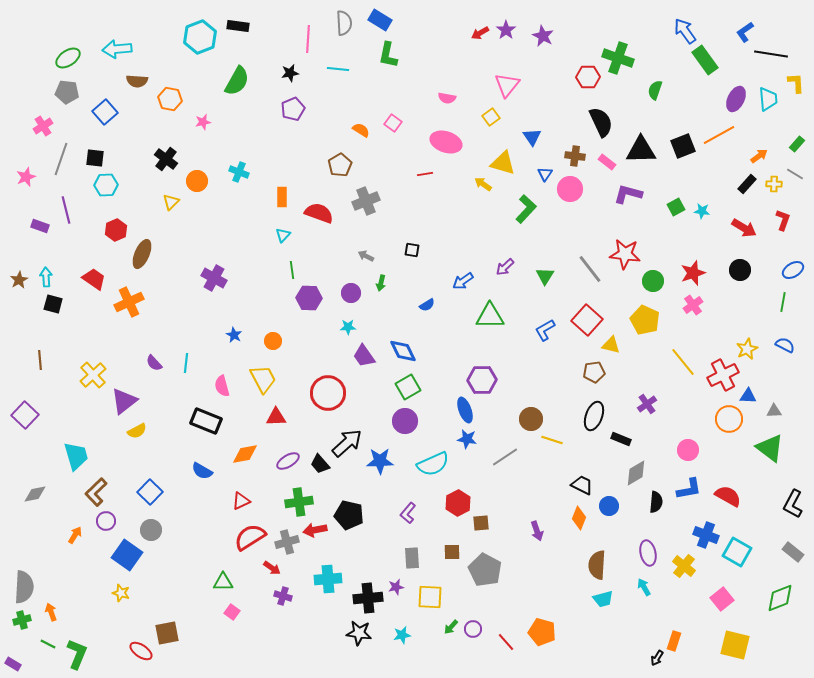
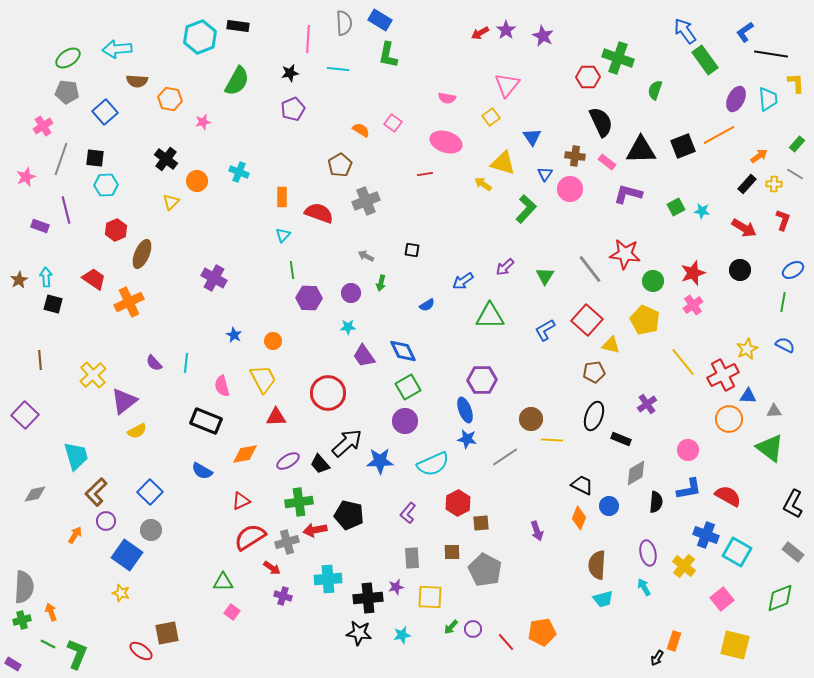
yellow line at (552, 440): rotated 15 degrees counterclockwise
orange pentagon at (542, 632): rotated 24 degrees counterclockwise
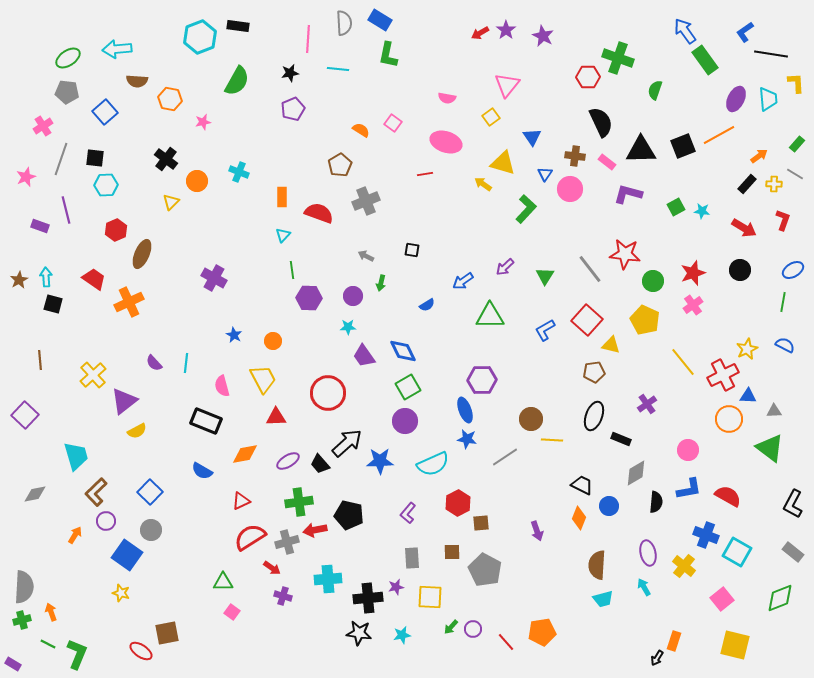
purple circle at (351, 293): moved 2 px right, 3 px down
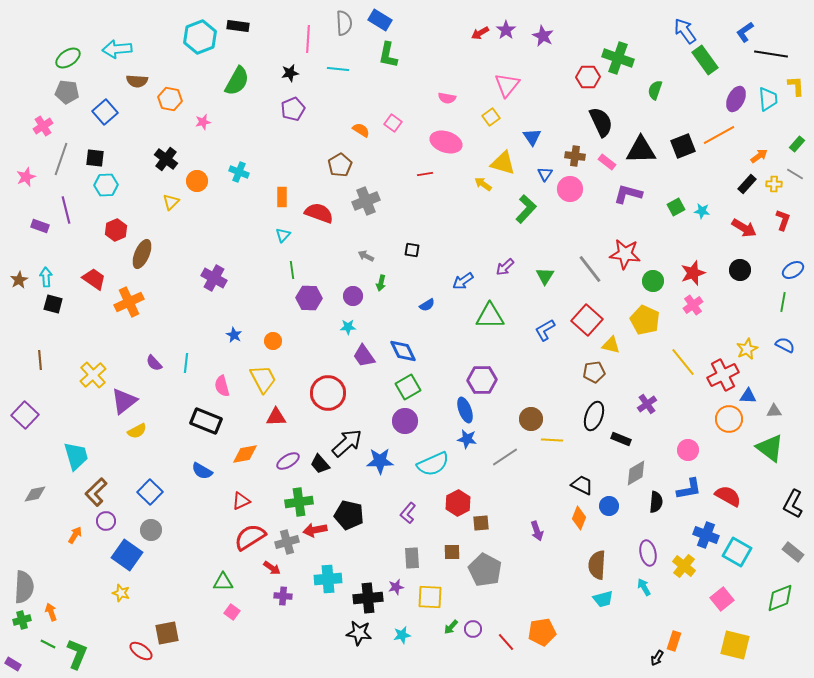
yellow L-shape at (796, 83): moved 3 px down
purple cross at (283, 596): rotated 12 degrees counterclockwise
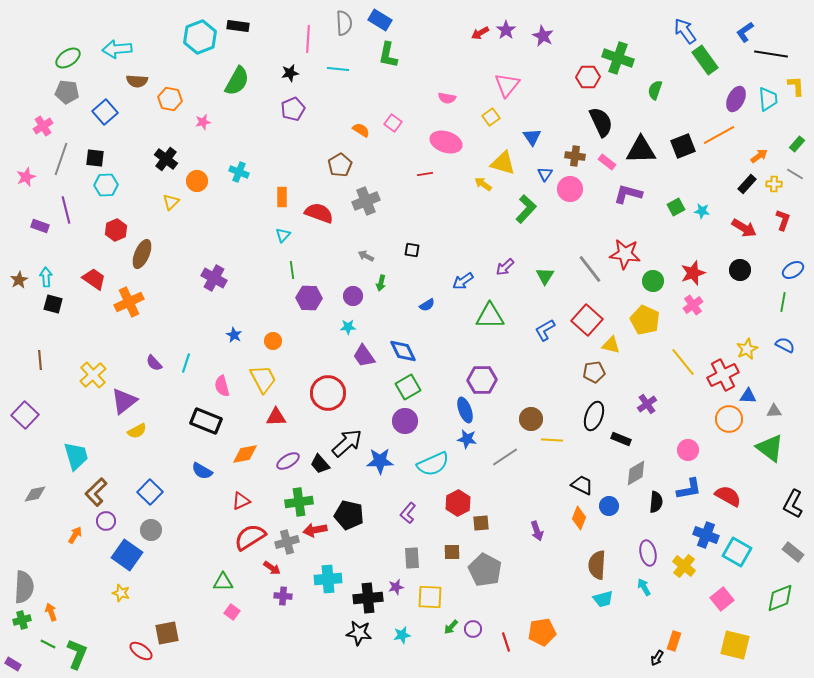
cyan line at (186, 363): rotated 12 degrees clockwise
red line at (506, 642): rotated 24 degrees clockwise
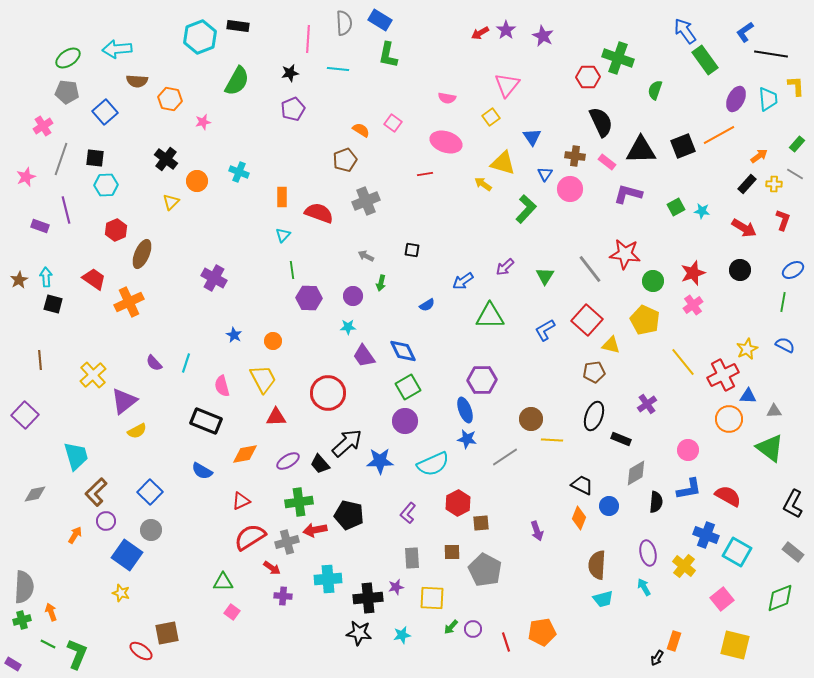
brown pentagon at (340, 165): moved 5 px right, 5 px up; rotated 10 degrees clockwise
yellow square at (430, 597): moved 2 px right, 1 px down
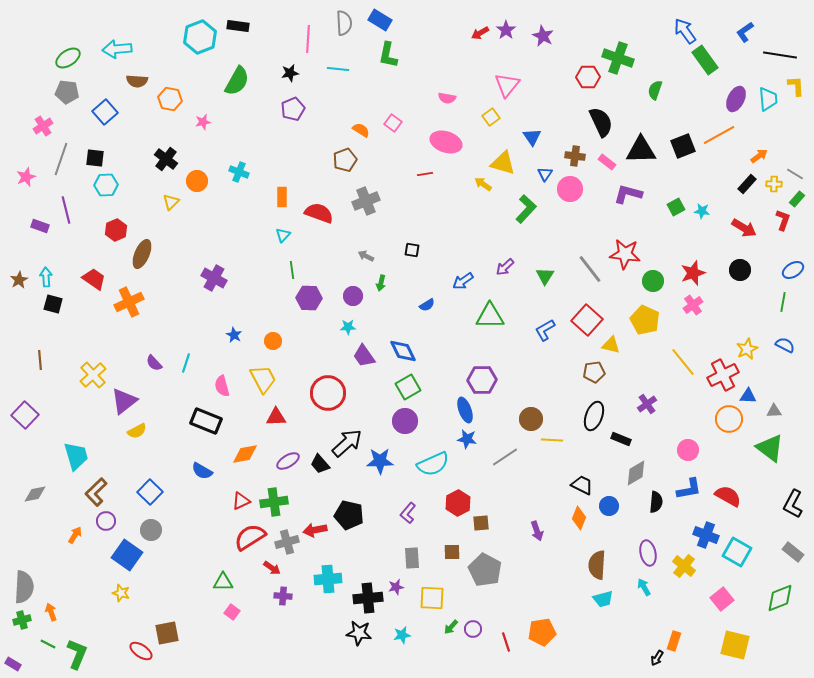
black line at (771, 54): moved 9 px right, 1 px down
green rectangle at (797, 144): moved 55 px down
green cross at (299, 502): moved 25 px left
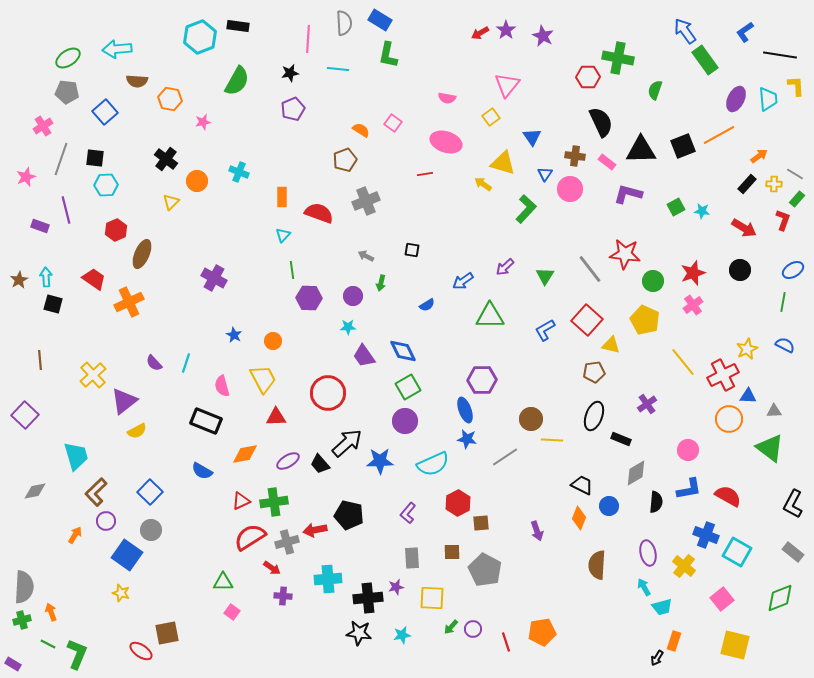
green cross at (618, 58): rotated 8 degrees counterclockwise
gray diamond at (35, 494): moved 3 px up
cyan trapezoid at (603, 599): moved 59 px right, 8 px down
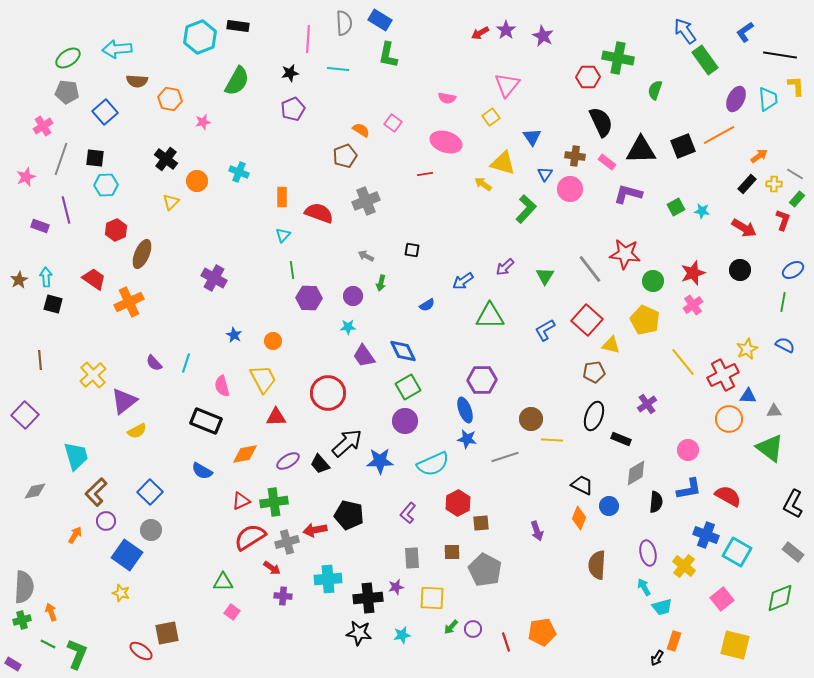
brown pentagon at (345, 160): moved 4 px up
gray line at (505, 457): rotated 16 degrees clockwise
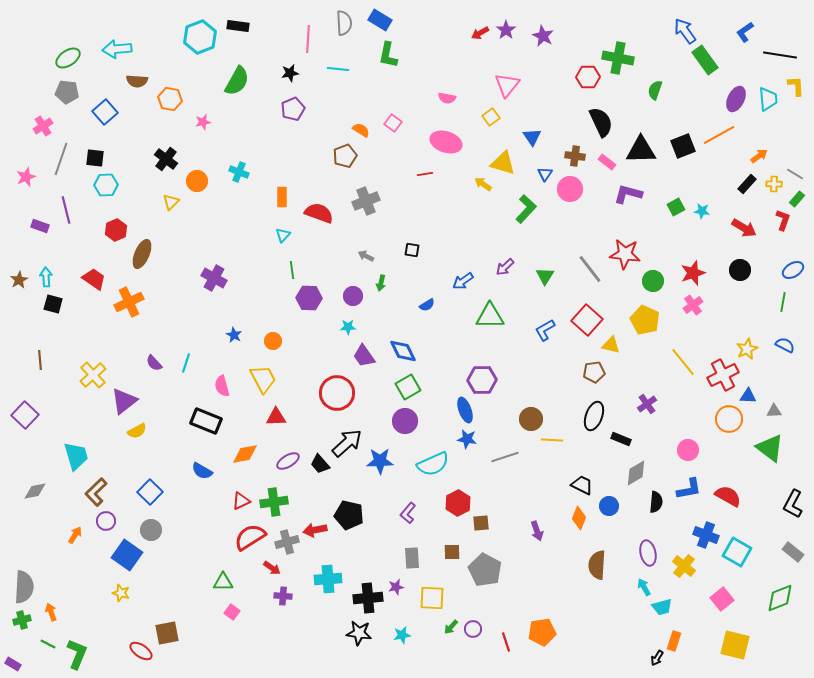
red circle at (328, 393): moved 9 px right
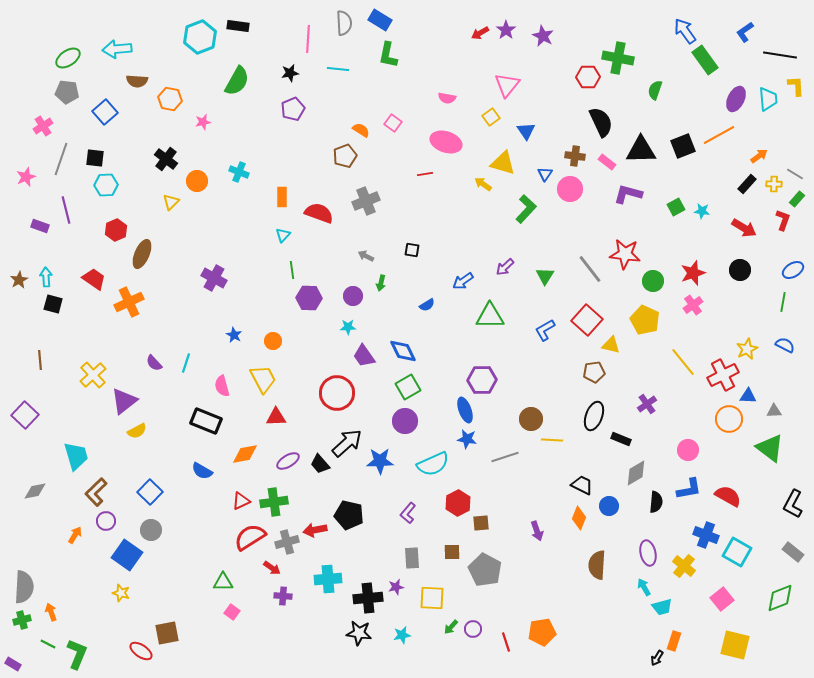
blue triangle at (532, 137): moved 6 px left, 6 px up
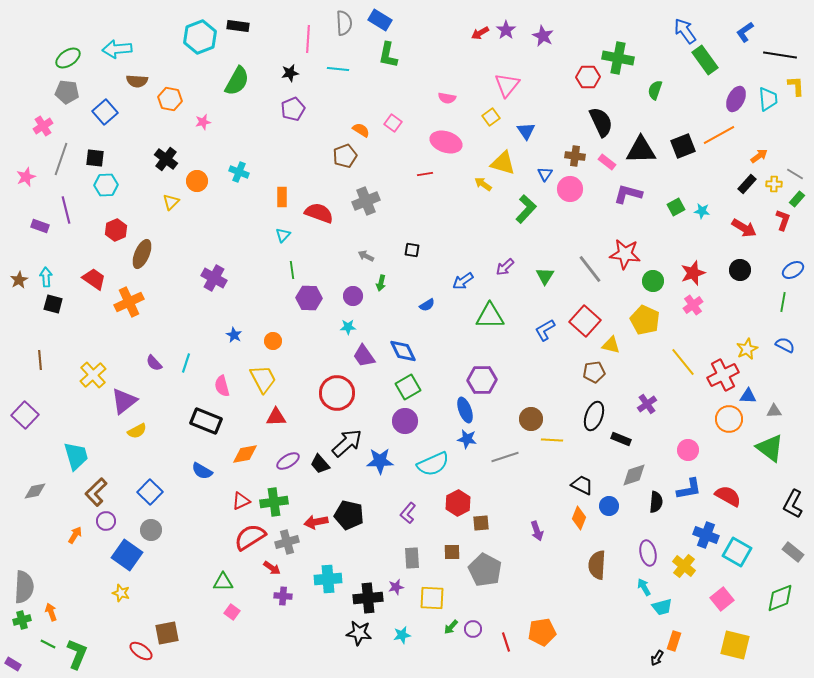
red square at (587, 320): moved 2 px left, 1 px down
gray diamond at (636, 473): moved 2 px left, 2 px down; rotated 12 degrees clockwise
red arrow at (315, 530): moved 1 px right, 8 px up
